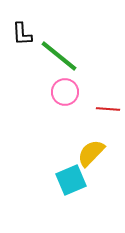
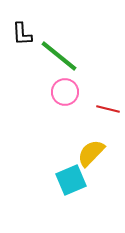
red line: rotated 10 degrees clockwise
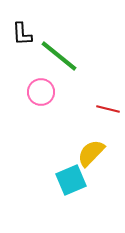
pink circle: moved 24 px left
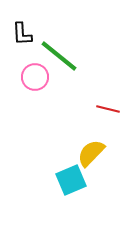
pink circle: moved 6 px left, 15 px up
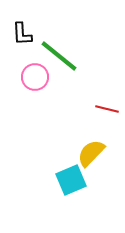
red line: moved 1 px left
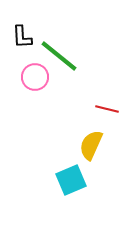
black L-shape: moved 3 px down
yellow semicircle: moved 8 px up; rotated 20 degrees counterclockwise
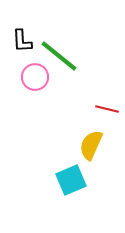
black L-shape: moved 4 px down
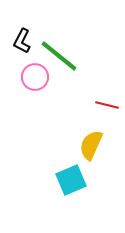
black L-shape: rotated 30 degrees clockwise
red line: moved 4 px up
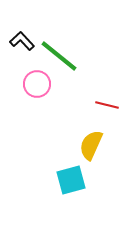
black L-shape: rotated 110 degrees clockwise
pink circle: moved 2 px right, 7 px down
cyan square: rotated 8 degrees clockwise
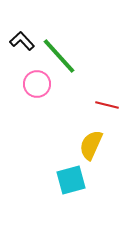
green line: rotated 9 degrees clockwise
